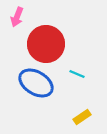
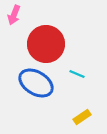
pink arrow: moved 3 px left, 2 px up
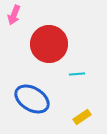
red circle: moved 3 px right
cyan line: rotated 28 degrees counterclockwise
blue ellipse: moved 4 px left, 16 px down
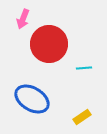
pink arrow: moved 9 px right, 4 px down
cyan line: moved 7 px right, 6 px up
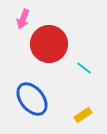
cyan line: rotated 42 degrees clockwise
blue ellipse: rotated 20 degrees clockwise
yellow rectangle: moved 1 px right, 2 px up
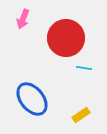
red circle: moved 17 px right, 6 px up
cyan line: rotated 28 degrees counterclockwise
yellow rectangle: moved 2 px left
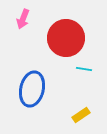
cyan line: moved 1 px down
blue ellipse: moved 10 px up; rotated 52 degrees clockwise
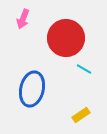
cyan line: rotated 21 degrees clockwise
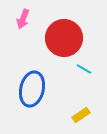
red circle: moved 2 px left
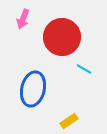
red circle: moved 2 px left, 1 px up
blue ellipse: moved 1 px right
yellow rectangle: moved 12 px left, 6 px down
